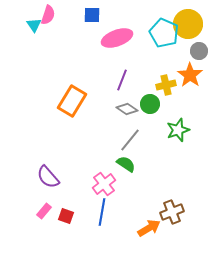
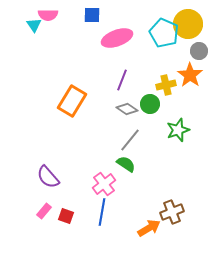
pink semicircle: rotated 72 degrees clockwise
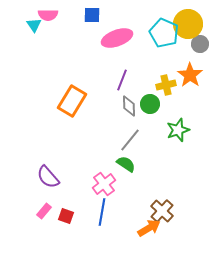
gray circle: moved 1 px right, 7 px up
gray diamond: moved 2 px right, 3 px up; rotated 55 degrees clockwise
brown cross: moved 10 px left, 1 px up; rotated 25 degrees counterclockwise
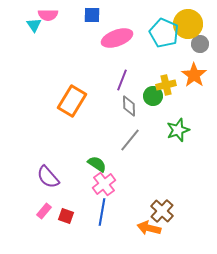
orange star: moved 4 px right
green circle: moved 3 px right, 8 px up
green semicircle: moved 29 px left
orange arrow: rotated 135 degrees counterclockwise
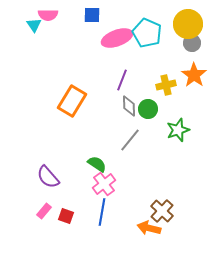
cyan pentagon: moved 17 px left
gray circle: moved 8 px left, 1 px up
green circle: moved 5 px left, 13 px down
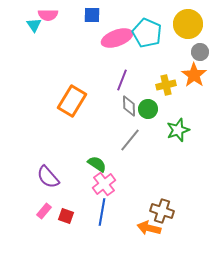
gray circle: moved 8 px right, 9 px down
brown cross: rotated 25 degrees counterclockwise
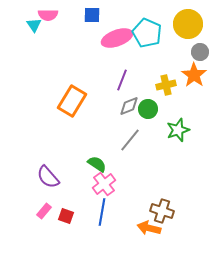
gray diamond: rotated 70 degrees clockwise
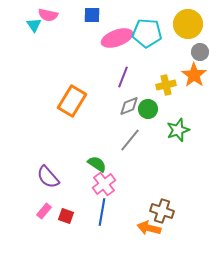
pink semicircle: rotated 12 degrees clockwise
cyan pentagon: rotated 20 degrees counterclockwise
purple line: moved 1 px right, 3 px up
